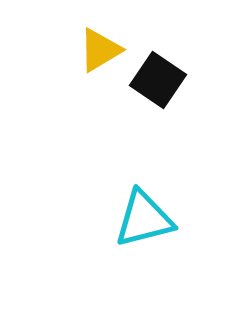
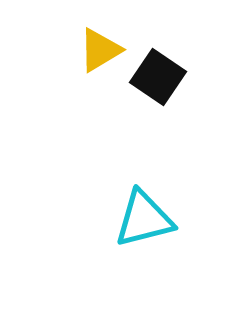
black square: moved 3 px up
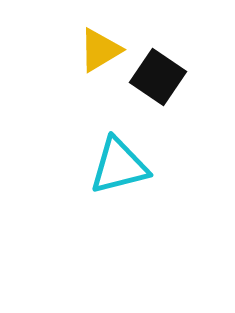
cyan triangle: moved 25 px left, 53 px up
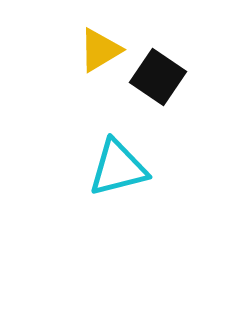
cyan triangle: moved 1 px left, 2 px down
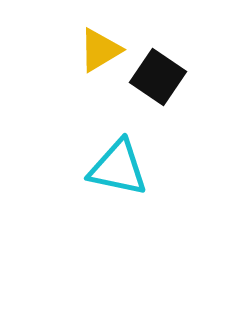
cyan triangle: rotated 26 degrees clockwise
